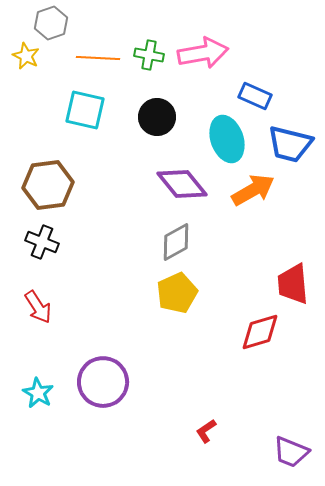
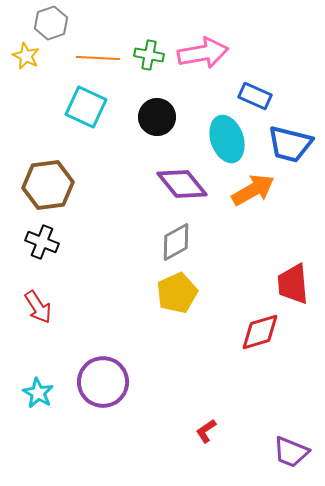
cyan square: moved 1 px right, 3 px up; rotated 12 degrees clockwise
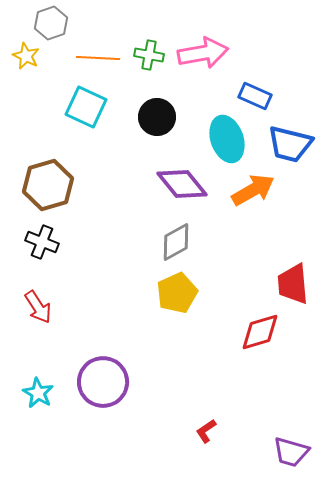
brown hexagon: rotated 9 degrees counterclockwise
purple trapezoid: rotated 6 degrees counterclockwise
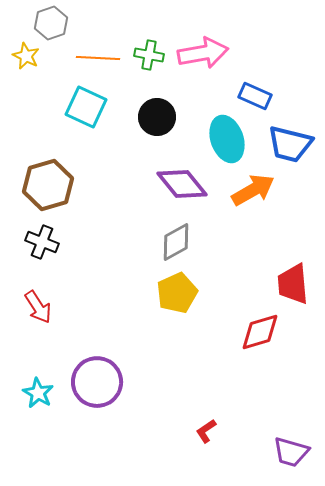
purple circle: moved 6 px left
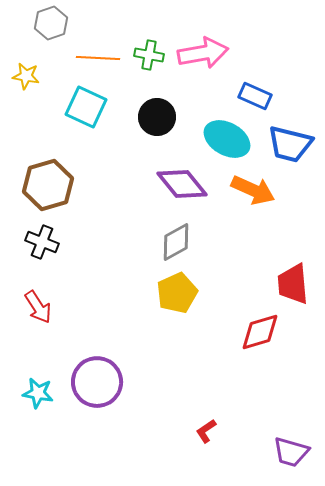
yellow star: moved 20 px down; rotated 16 degrees counterclockwise
cyan ellipse: rotated 42 degrees counterclockwise
orange arrow: rotated 54 degrees clockwise
cyan star: rotated 20 degrees counterclockwise
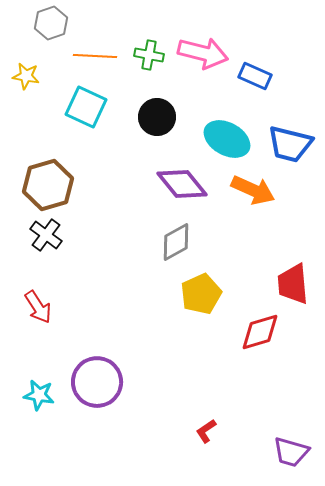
pink arrow: rotated 24 degrees clockwise
orange line: moved 3 px left, 2 px up
blue rectangle: moved 20 px up
black cross: moved 4 px right, 7 px up; rotated 16 degrees clockwise
yellow pentagon: moved 24 px right, 1 px down
cyan star: moved 1 px right, 2 px down
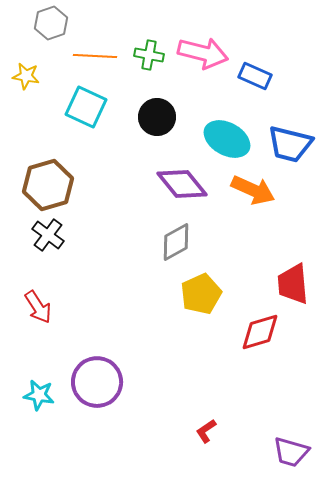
black cross: moved 2 px right
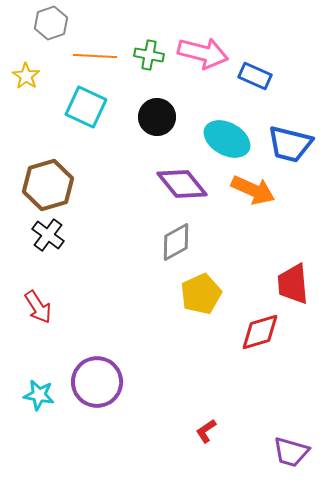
yellow star: rotated 24 degrees clockwise
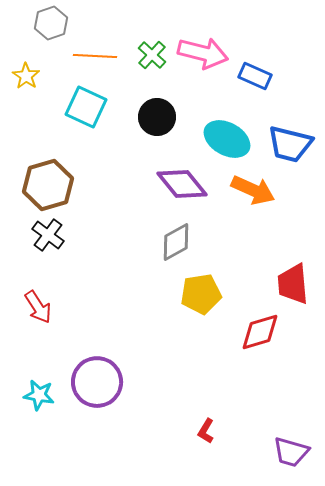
green cross: moved 3 px right; rotated 32 degrees clockwise
yellow pentagon: rotated 15 degrees clockwise
red L-shape: rotated 25 degrees counterclockwise
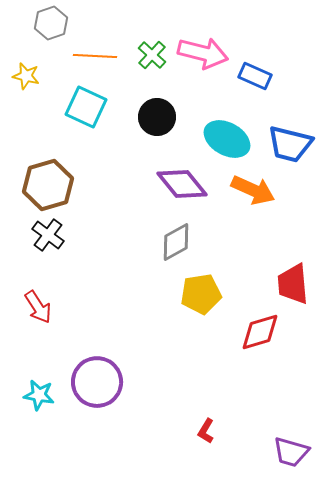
yellow star: rotated 20 degrees counterclockwise
